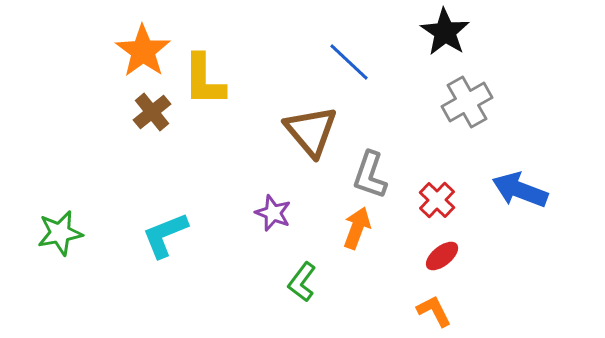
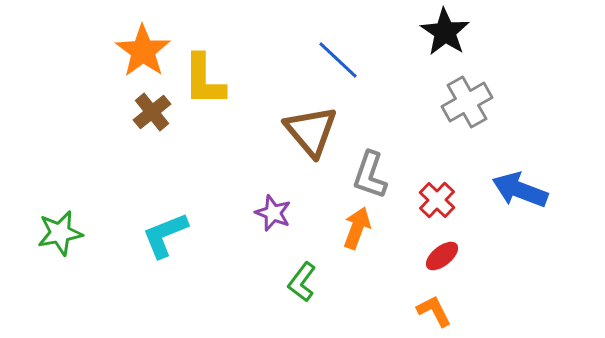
blue line: moved 11 px left, 2 px up
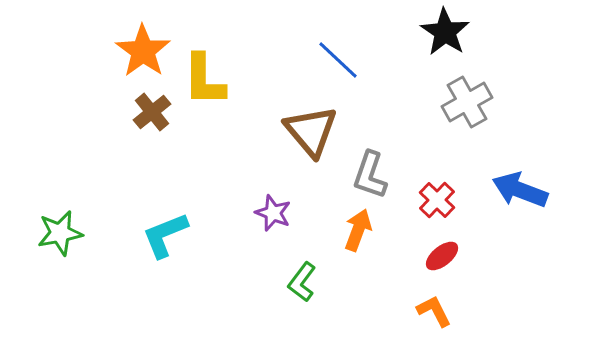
orange arrow: moved 1 px right, 2 px down
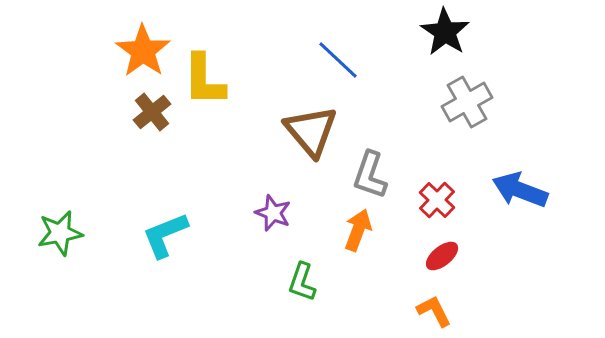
green L-shape: rotated 18 degrees counterclockwise
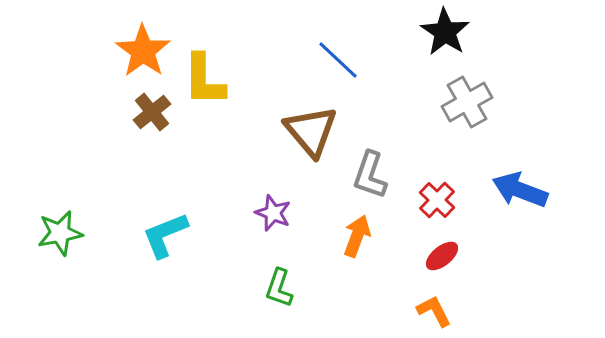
orange arrow: moved 1 px left, 6 px down
green L-shape: moved 23 px left, 6 px down
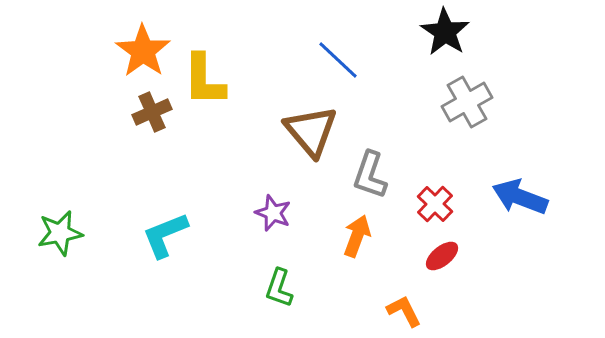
brown cross: rotated 15 degrees clockwise
blue arrow: moved 7 px down
red cross: moved 2 px left, 4 px down
orange L-shape: moved 30 px left
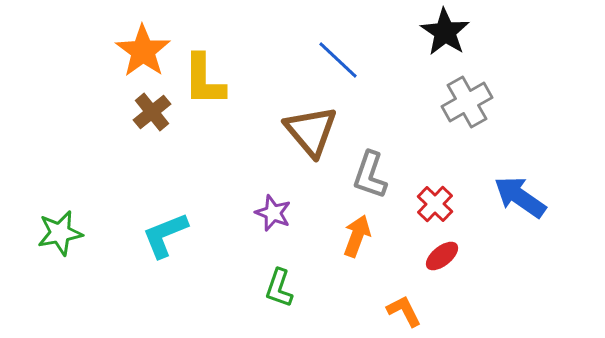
brown cross: rotated 15 degrees counterclockwise
blue arrow: rotated 14 degrees clockwise
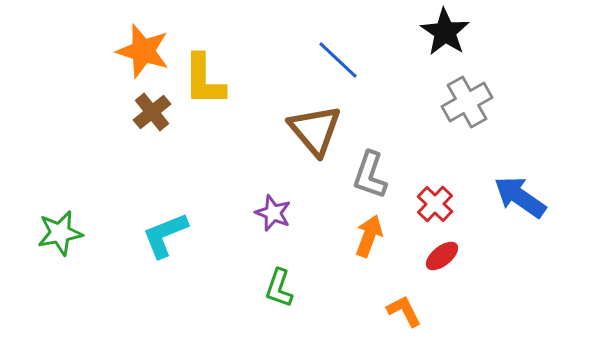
orange star: rotated 18 degrees counterclockwise
brown triangle: moved 4 px right, 1 px up
orange arrow: moved 12 px right
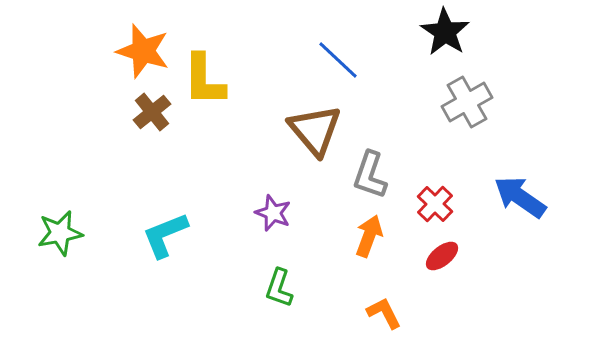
orange L-shape: moved 20 px left, 2 px down
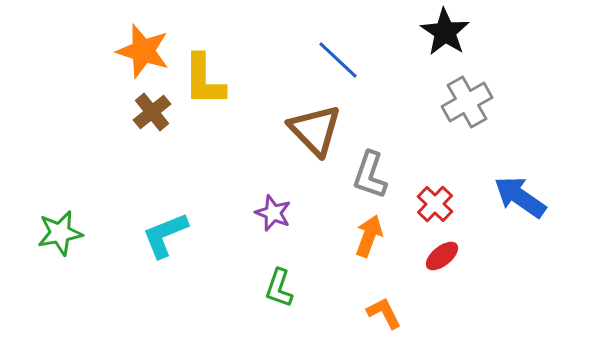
brown triangle: rotated 4 degrees counterclockwise
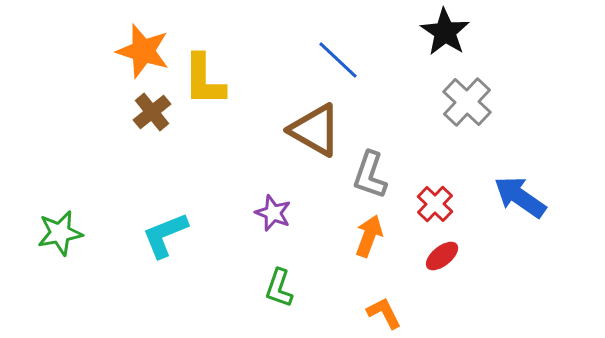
gray cross: rotated 18 degrees counterclockwise
brown triangle: rotated 16 degrees counterclockwise
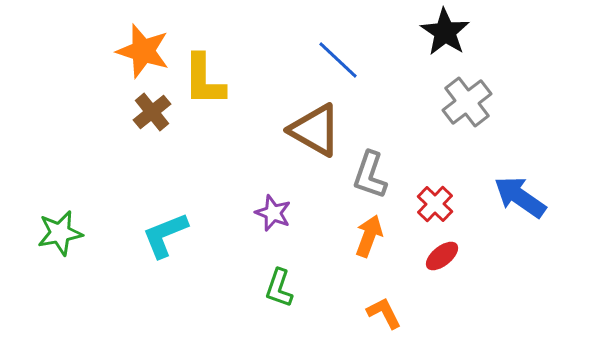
gray cross: rotated 9 degrees clockwise
